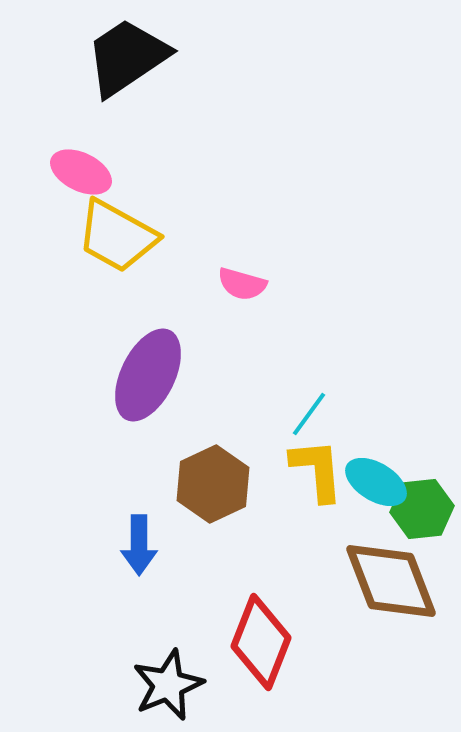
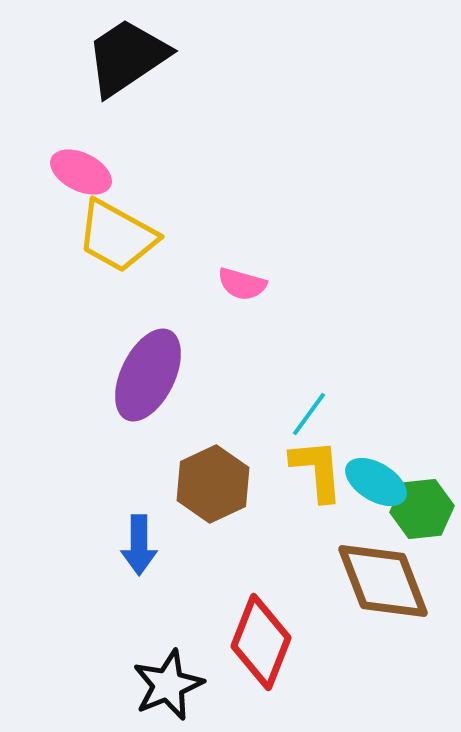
brown diamond: moved 8 px left
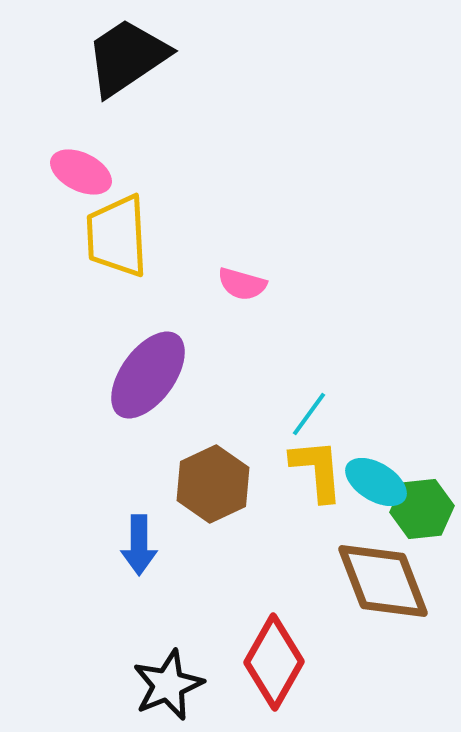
yellow trapezoid: rotated 58 degrees clockwise
purple ellipse: rotated 10 degrees clockwise
red diamond: moved 13 px right, 20 px down; rotated 8 degrees clockwise
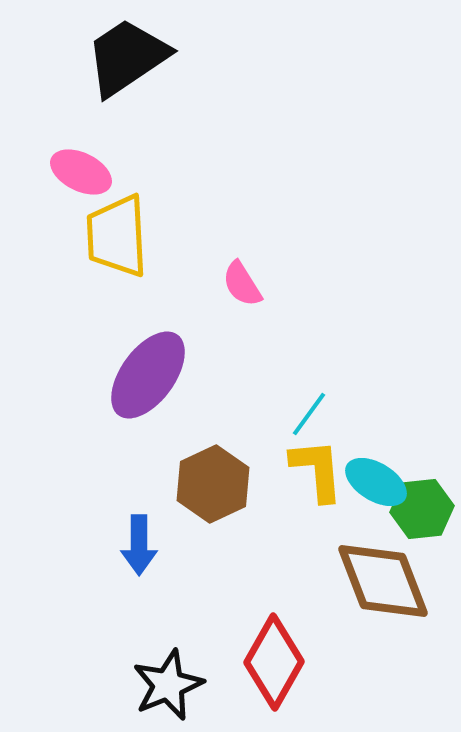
pink semicircle: rotated 42 degrees clockwise
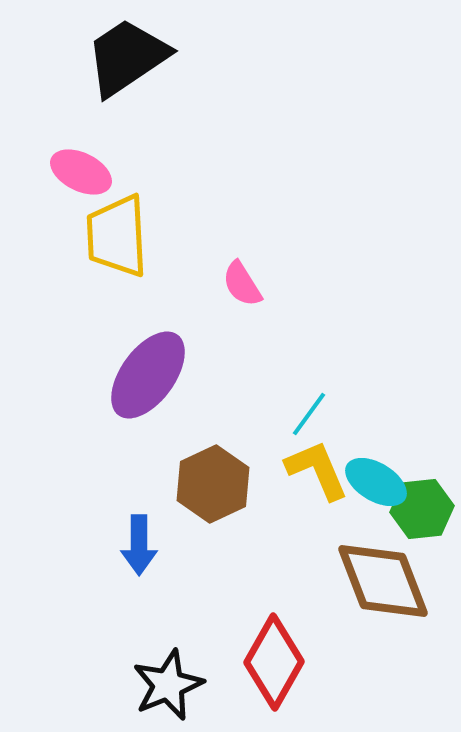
yellow L-shape: rotated 18 degrees counterclockwise
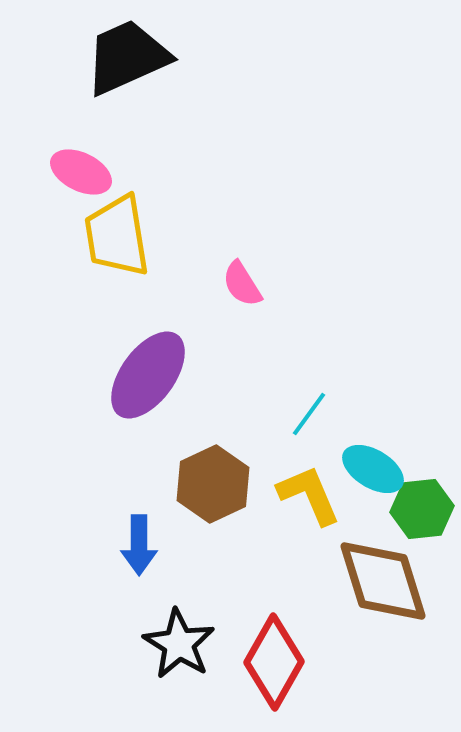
black trapezoid: rotated 10 degrees clockwise
yellow trapezoid: rotated 6 degrees counterclockwise
yellow L-shape: moved 8 px left, 25 px down
cyan ellipse: moved 3 px left, 13 px up
brown diamond: rotated 4 degrees clockwise
black star: moved 11 px right, 41 px up; rotated 18 degrees counterclockwise
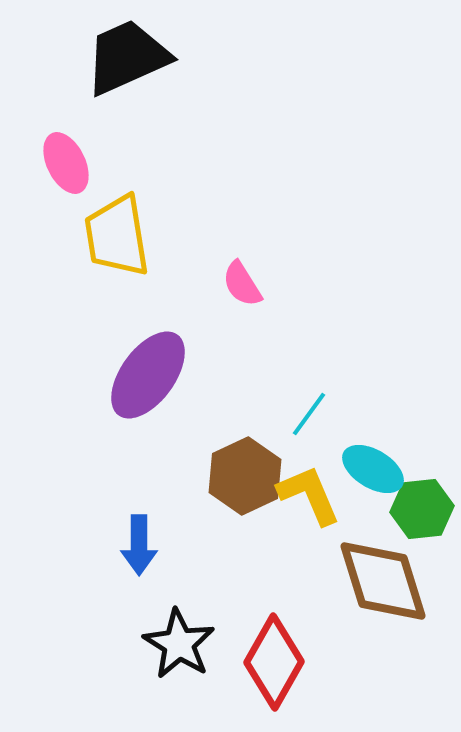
pink ellipse: moved 15 px left, 9 px up; rotated 38 degrees clockwise
brown hexagon: moved 32 px right, 8 px up
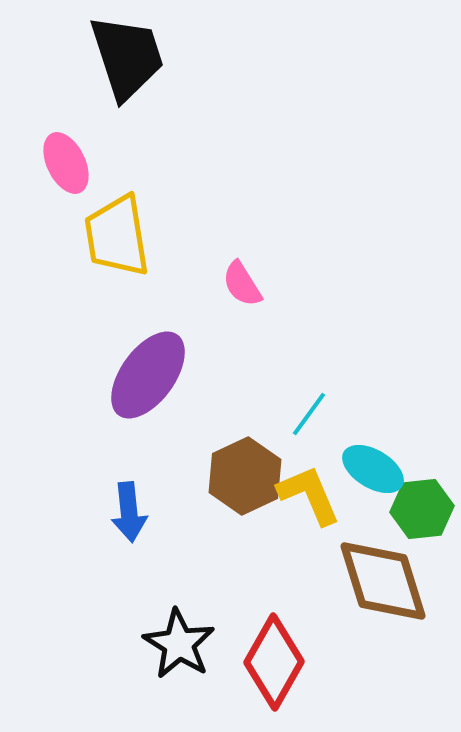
black trapezoid: rotated 96 degrees clockwise
blue arrow: moved 10 px left, 33 px up; rotated 6 degrees counterclockwise
